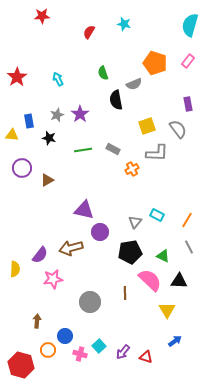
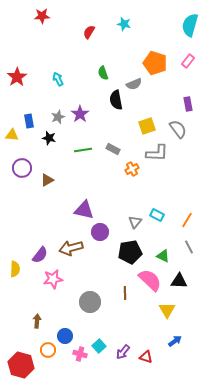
gray star at (57, 115): moved 1 px right, 2 px down
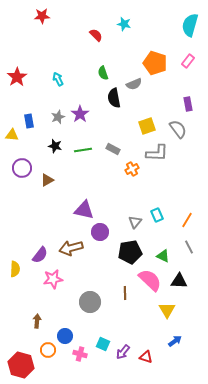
red semicircle at (89, 32): moved 7 px right, 3 px down; rotated 104 degrees clockwise
black semicircle at (116, 100): moved 2 px left, 2 px up
black star at (49, 138): moved 6 px right, 8 px down
cyan rectangle at (157, 215): rotated 40 degrees clockwise
cyan square at (99, 346): moved 4 px right, 2 px up; rotated 24 degrees counterclockwise
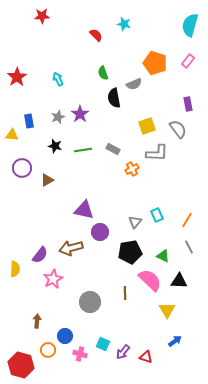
pink star at (53, 279): rotated 18 degrees counterclockwise
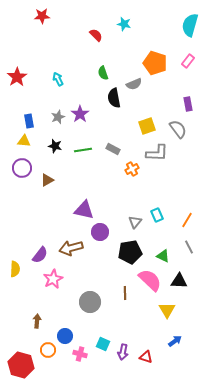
yellow triangle at (12, 135): moved 12 px right, 6 px down
purple arrow at (123, 352): rotated 28 degrees counterclockwise
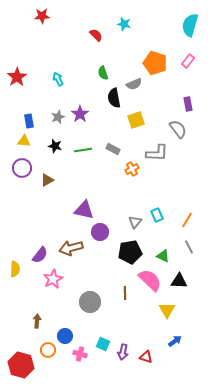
yellow square at (147, 126): moved 11 px left, 6 px up
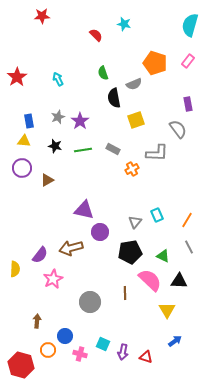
purple star at (80, 114): moved 7 px down
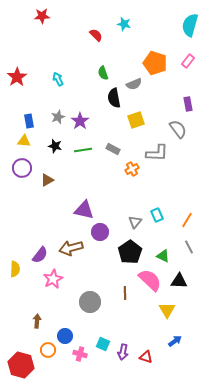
black pentagon at (130, 252): rotated 25 degrees counterclockwise
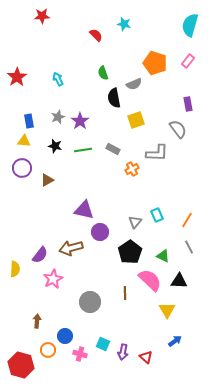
red triangle at (146, 357): rotated 24 degrees clockwise
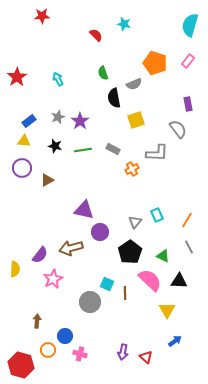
blue rectangle at (29, 121): rotated 64 degrees clockwise
cyan square at (103, 344): moved 4 px right, 60 px up
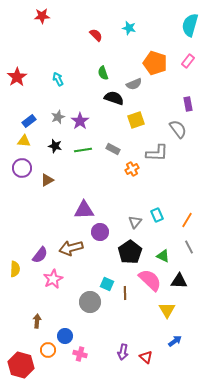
cyan star at (124, 24): moved 5 px right, 4 px down
black semicircle at (114, 98): rotated 120 degrees clockwise
purple triangle at (84, 210): rotated 15 degrees counterclockwise
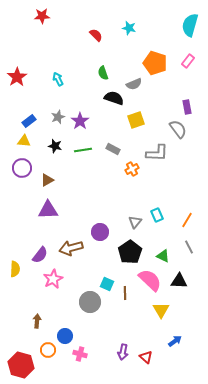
purple rectangle at (188, 104): moved 1 px left, 3 px down
purple triangle at (84, 210): moved 36 px left
yellow triangle at (167, 310): moved 6 px left
